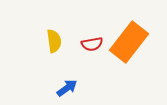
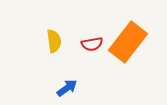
orange rectangle: moved 1 px left
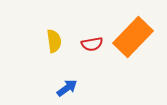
orange rectangle: moved 5 px right, 5 px up; rotated 6 degrees clockwise
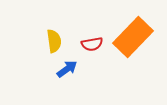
blue arrow: moved 19 px up
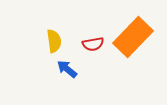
red semicircle: moved 1 px right
blue arrow: rotated 105 degrees counterclockwise
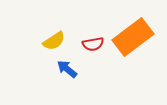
orange rectangle: rotated 9 degrees clockwise
yellow semicircle: rotated 65 degrees clockwise
